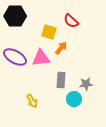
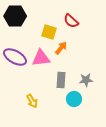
gray star: moved 4 px up
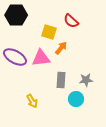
black hexagon: moved 1 px right, 1 px up
cyan circle: moved 2 px right
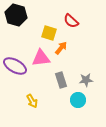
black hexagon: rotated 15 degrees clockwise
yellow square: moved 1 px down
purple ellipse: moved 9 px down
gray rectangle: rotated 21 degrees counterclockwise
cyan circle: moved 2 px right, 1 px down
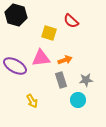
orange arrow: moved 4 px right, 12 px down; rotated 32 degrees clockwise
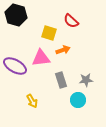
orange arrow: moved 2 px left, 10 px up
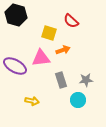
yellow arrow: rotated 48 degrees counterclockwise
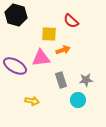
yellow square: moved 1 px down; rotated 14 degrees counterclockwise
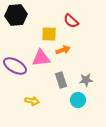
black hexagon: rotated 20 degrees counterclockwise
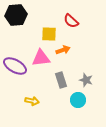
gray star: rotated 24 degrees clockwise
